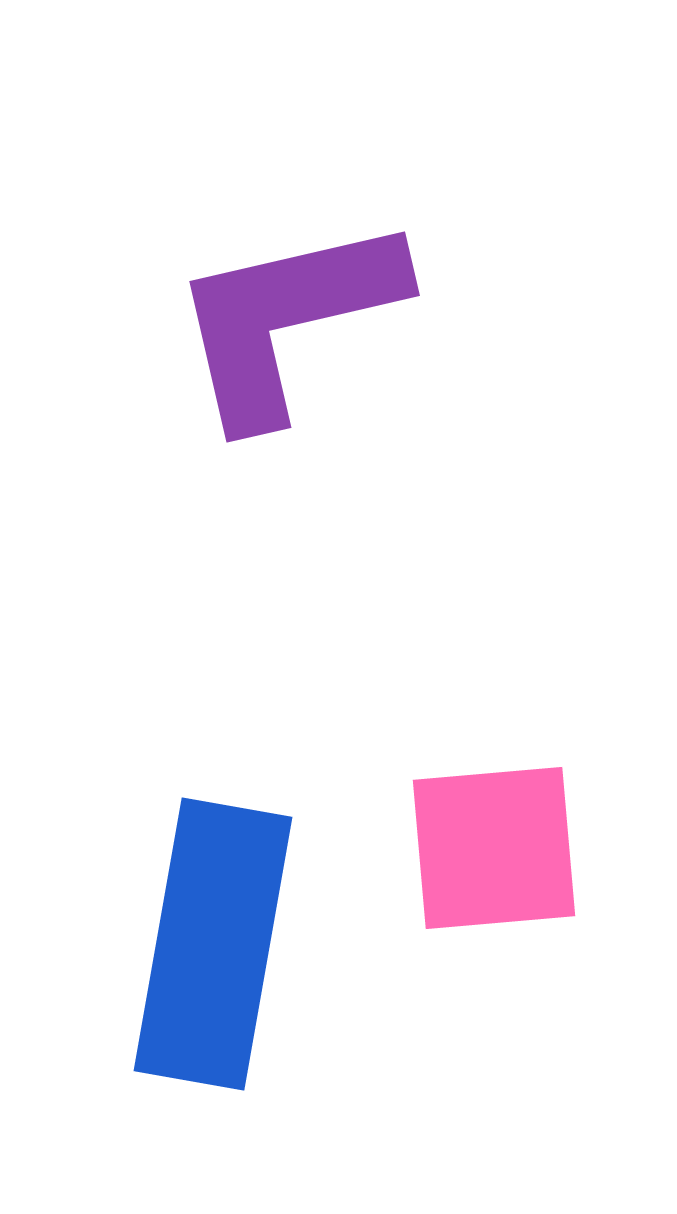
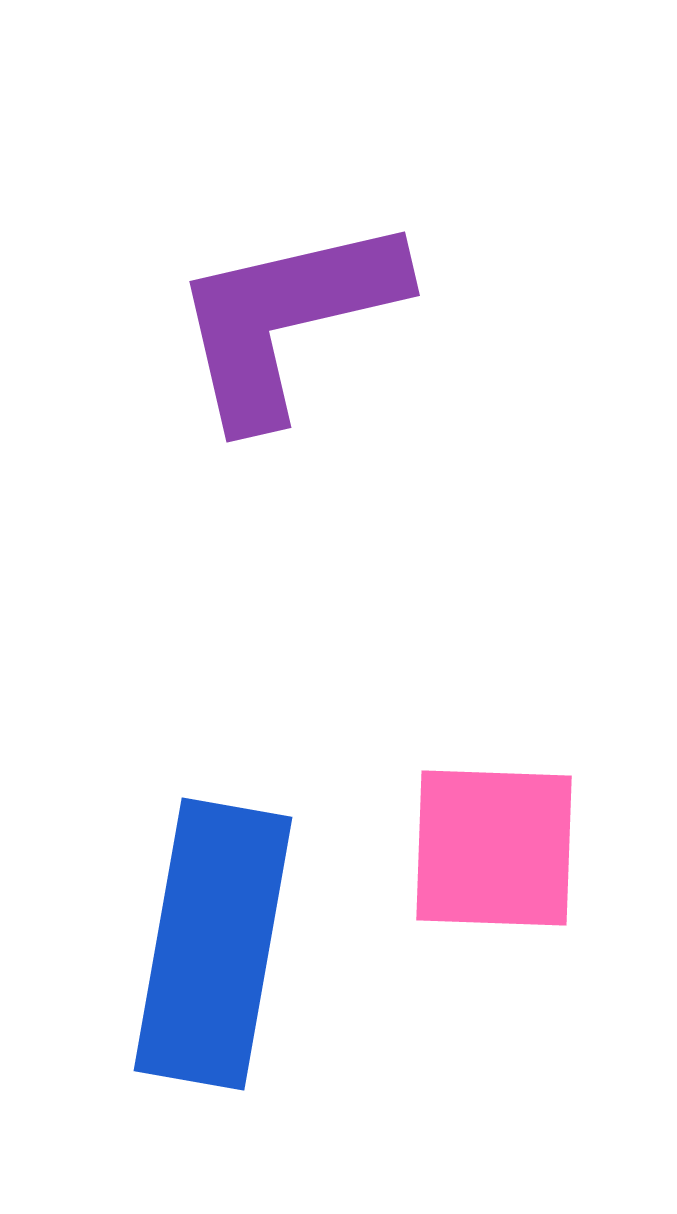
pink square: rotated 7 degrees clockwise
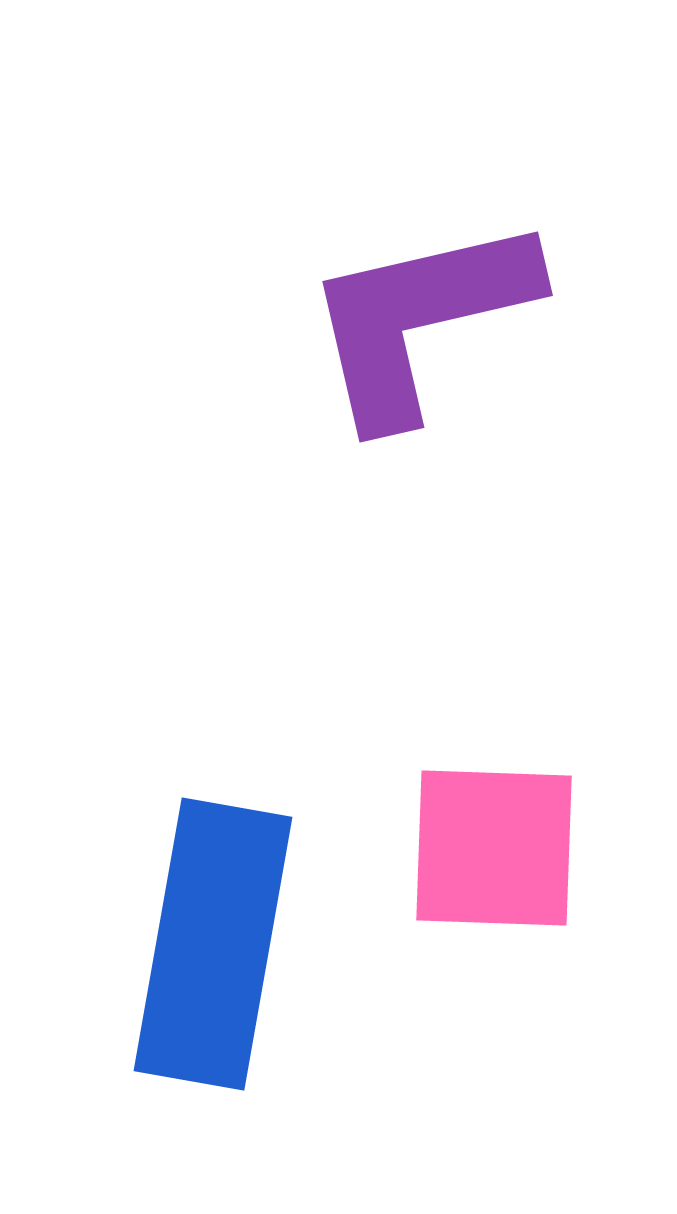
purple L-shape: moved 133 px right
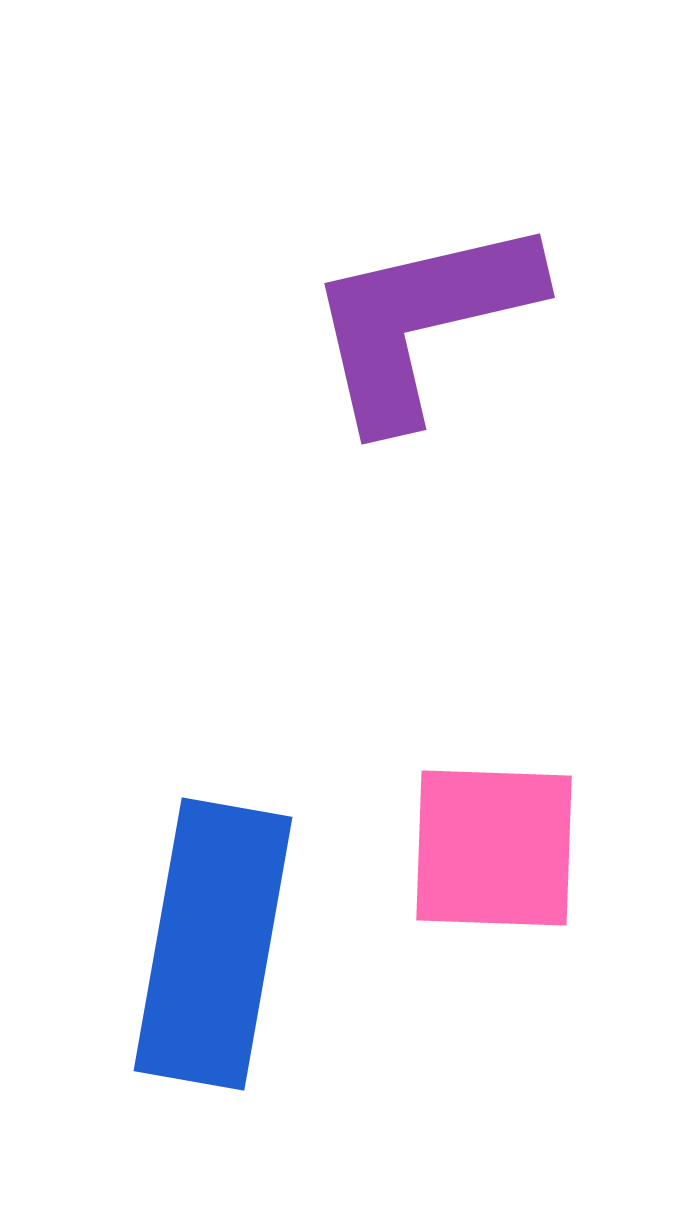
purple L-shape: moved 2 px right, 2 px down
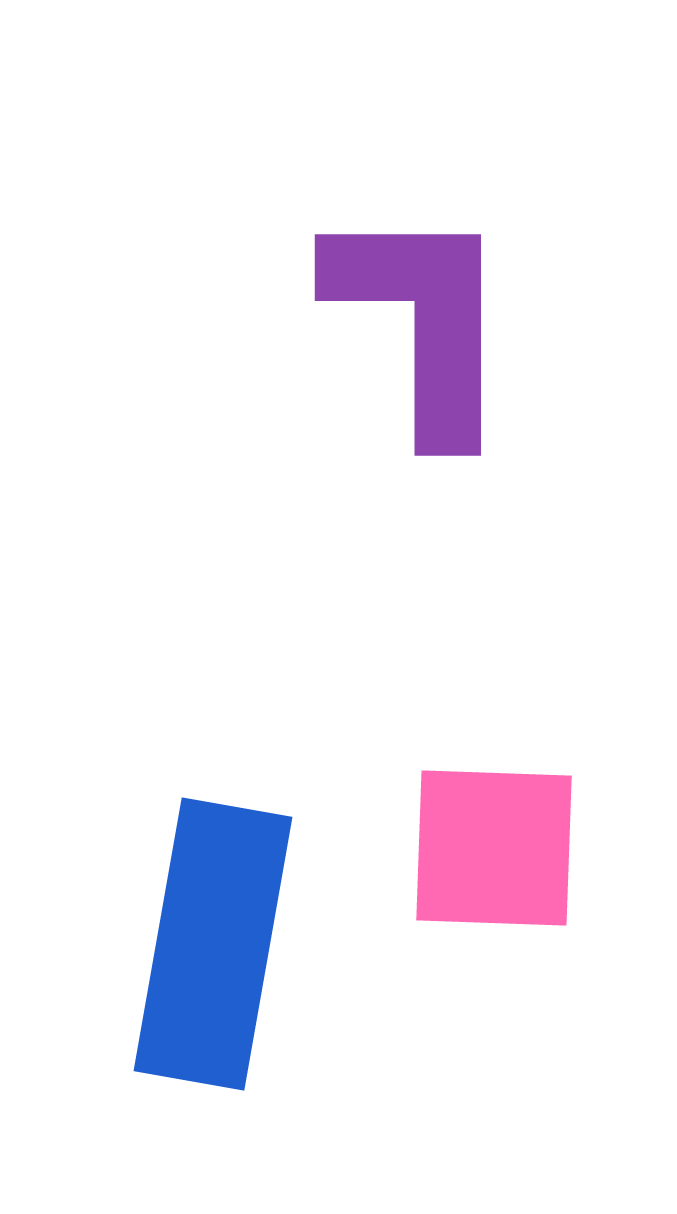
purple L-shape: rotated 103 degrees clockwise
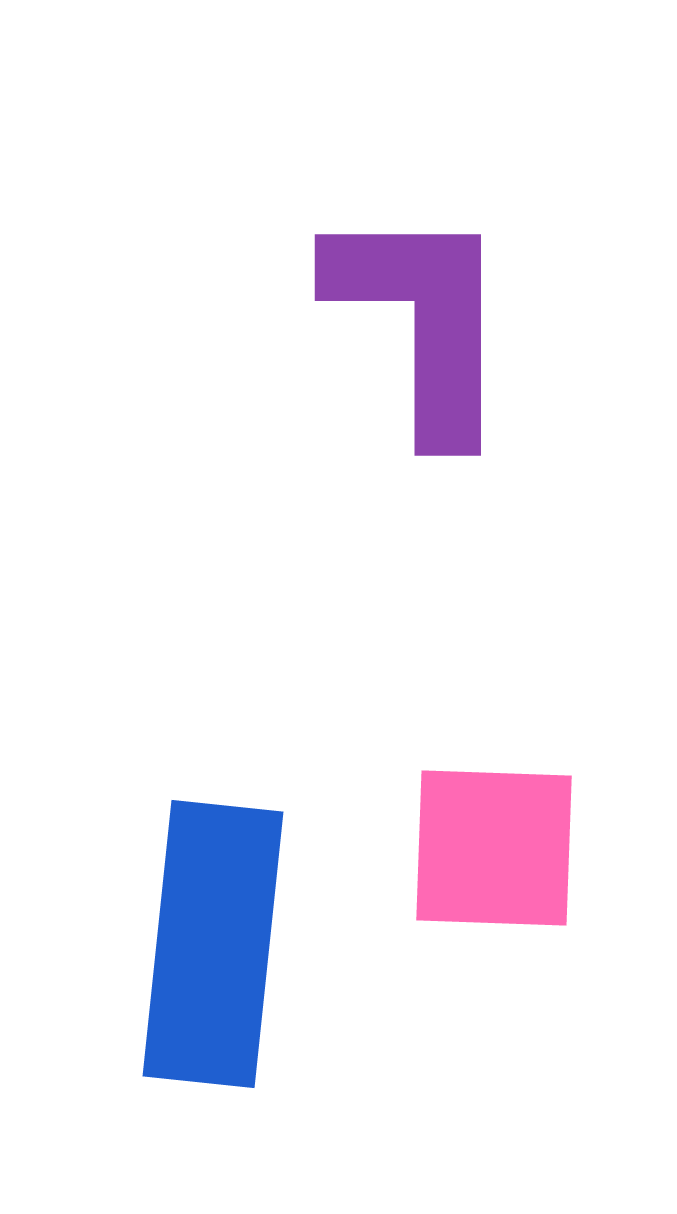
blue rectangle: rotated 4 degrees counterclockwise
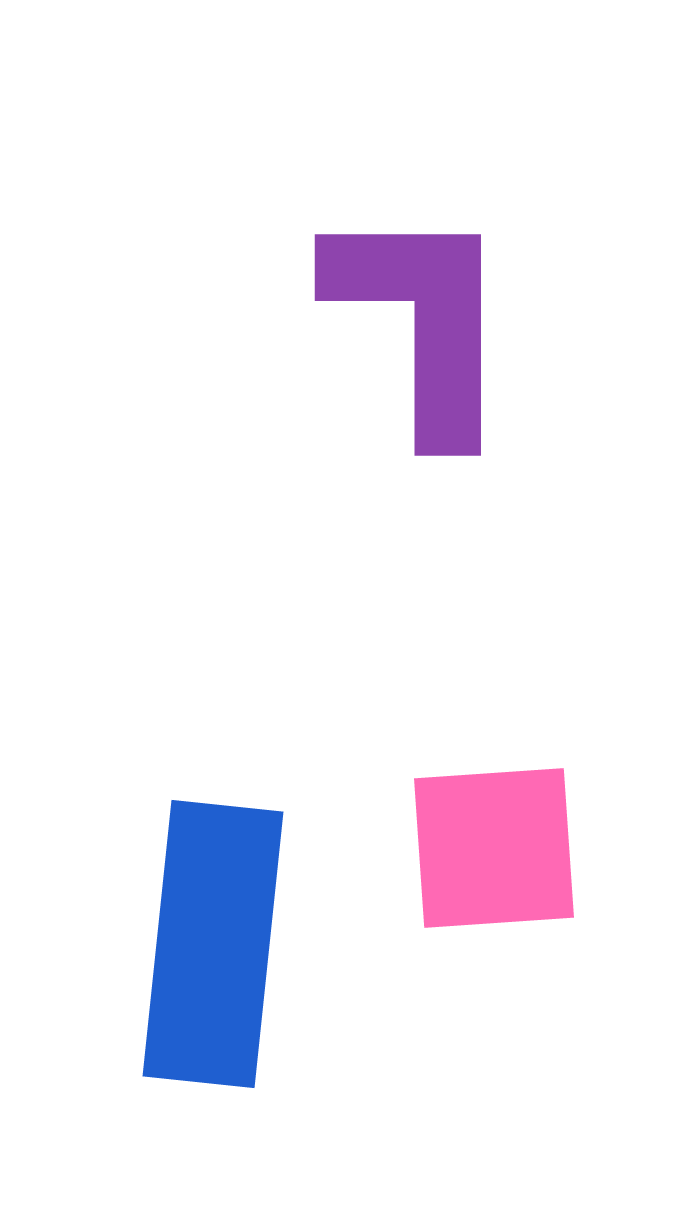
pink square: rotated 6 degrees counterclockwise
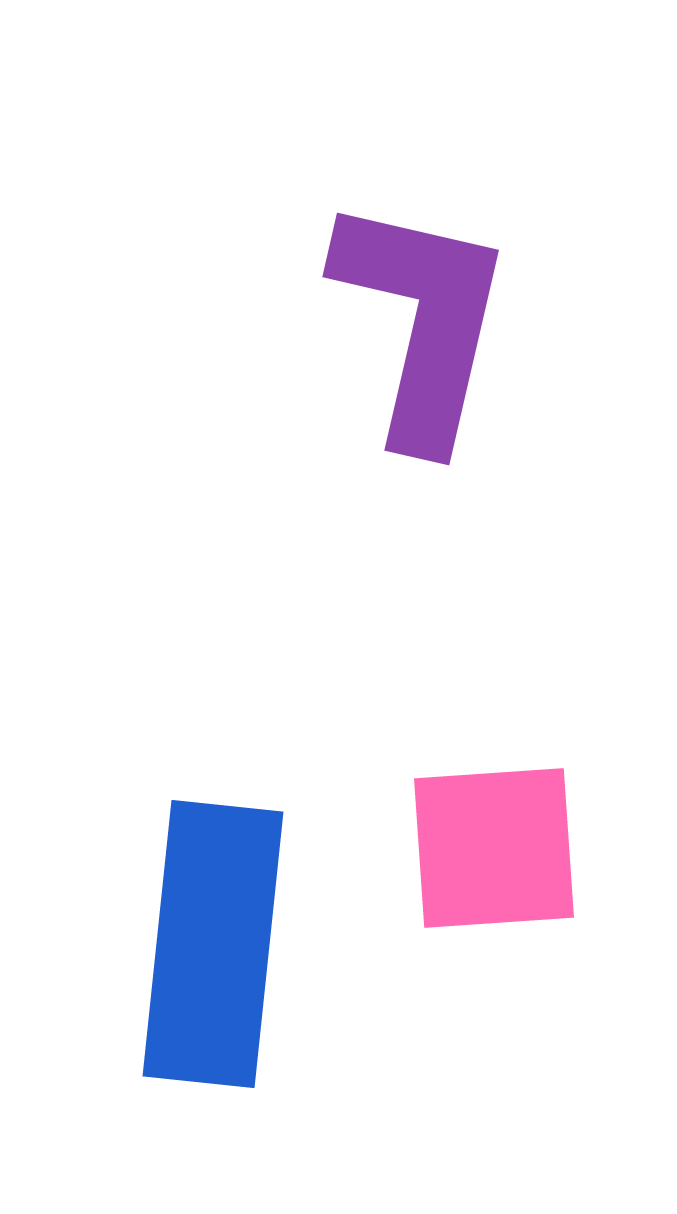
purple L-shape: rotated 13 degrees clockwise
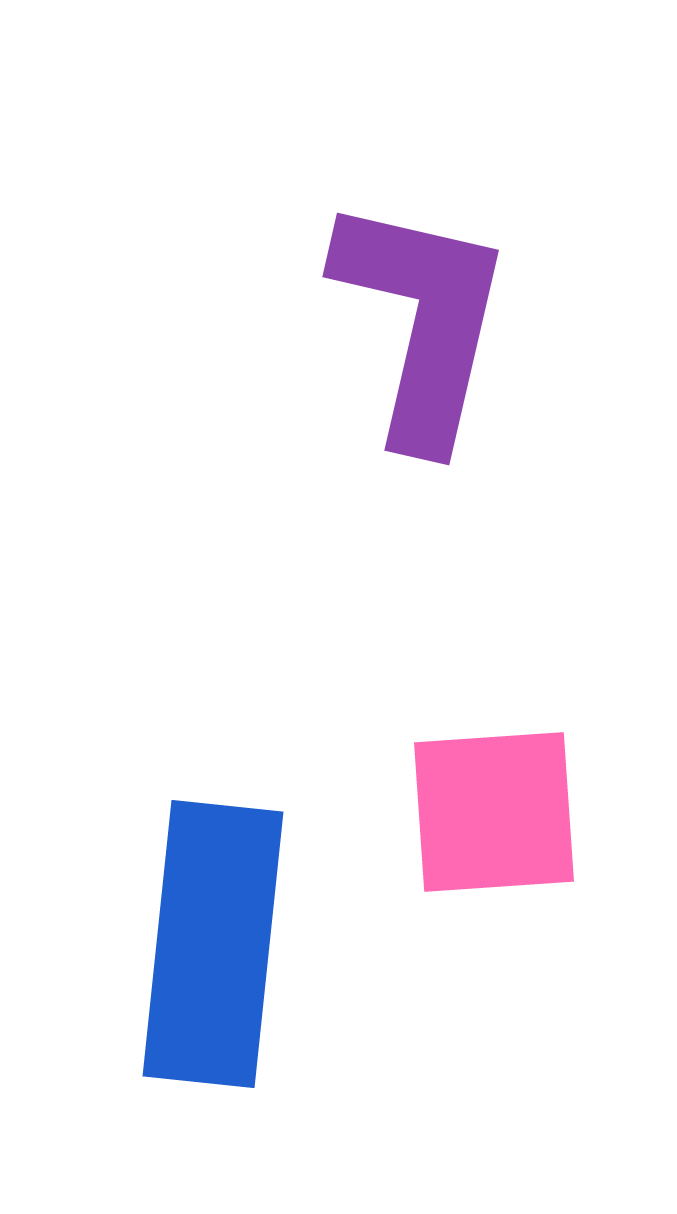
pink square: moved 36 px up
